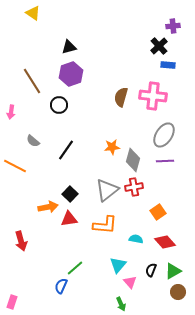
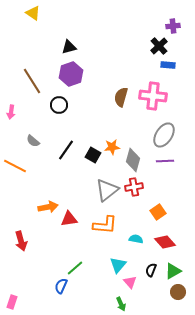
black square: moved 23 px right, 39 px up; rotated 14 degrees counterclockwise
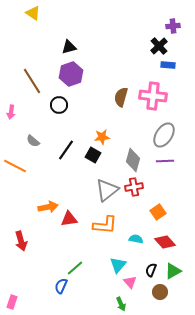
orange star: moved 10 px left, 10 px up
brown circle: moved 18 px left
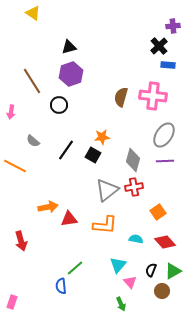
blue semicircle: rotated 28 degrees counterclockwise
brown circle: moved 2 px right, 1 px up
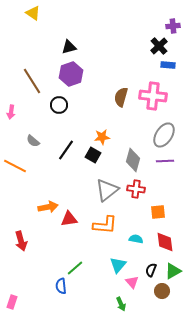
red cross: moved 2 px right, 2 px down; rotated 18 degrees clockwise
orange square: rotated 28 degrees clockwise
red diamond: rotated 35 degrees clockwise
pink triangle: moved 2 px right
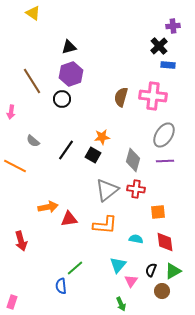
black circle: moved 3 px right, 6 px up
pink triangle: moved 1 px left, 1 px up; rotated 16 degrees clockwise
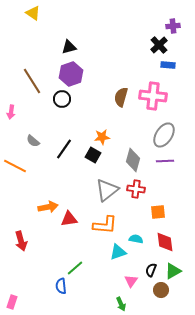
black cross: moved 1 px up
black line: moved 2 px left, 1 px up
cyan triangle: moved 13 px up; rotated 30 degrees clockwise
brown circle: moved 1 px left, 1 px up
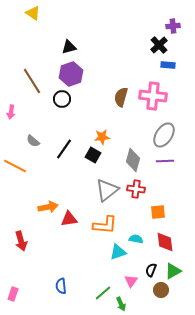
green line: moved 28 px right, 25 px down
pink rectangle: moved 1 px right, 8 px up
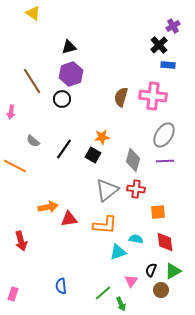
purple cross: rotated 24 degrees counterclockwise
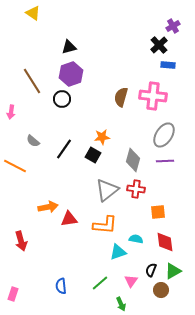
green line: moved 3 px left, 10 px up
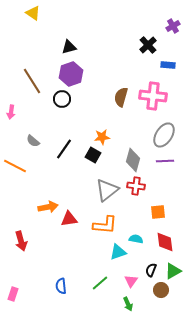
black cross: moved 11 px left
red cross: moved 3 px up
green arrow: moved 7 px right
